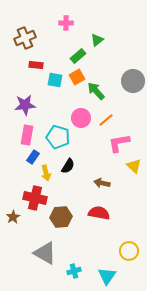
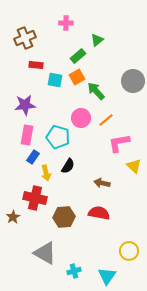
brown hexagon: moved 3 px right
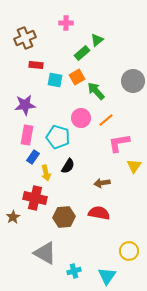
green rectangle: moved 4 px right, 3 px up
yellow triangle: rotated 21 degrees clockwise
brown arrow: rotated 21 degrees counterclockwise
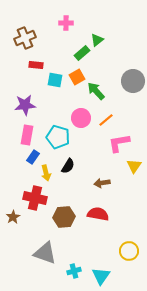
red semicircle: moved 1 px left, 1 px down
gray triangle: rotated 10 degrees counterclockwise
cyan triangle: moved 6 px left
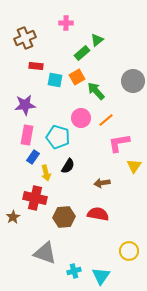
red rectangle: moved 1 px down
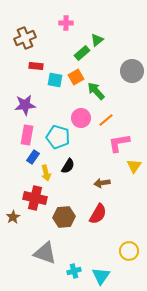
orange square: moved 1 px left
gray circle: moved 1 px left, 10 px up
red semicircle: rotated 110 degrees clockwise
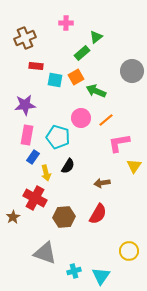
green triangle: moved 1 px left, 3 px up
green arrow: rotated 24 degrees counterclockwise
red cross: rotated 15 degrees clockwise
